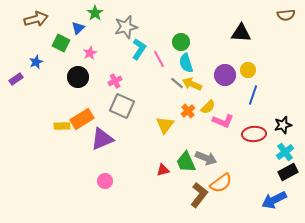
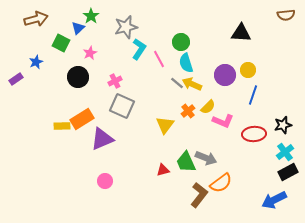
green star: moved 4 px left, 3 px down
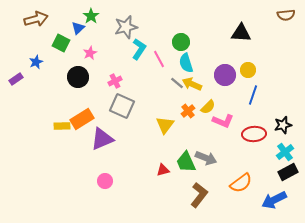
orange semicircle: moved 20 px right
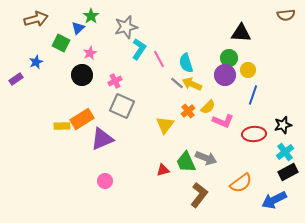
green circle: moved 48 px right, 16 px down
black circle: moved 4 px right, 2 px up
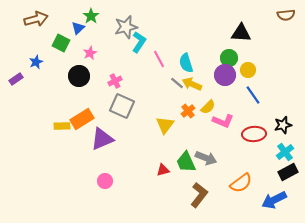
cyan L-shape: moved 7 px up
black circle: moved 3 px left, 1 px down
blue line: rotated 54 degrees counterclockwise
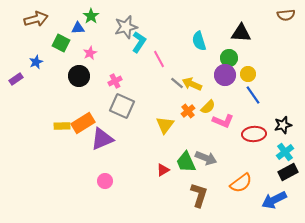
blue triangle: rotated 40 degrees clockwise
cyan semicircle: moved 13 px right, 22 px up
yellow circle: moved 4 px down
orange rectangle: moved 1 px right, 4 px down
red triangle: rotated 16 degrees counterclockwise
brown L-shape: rotated 20 degrees counterclockwise
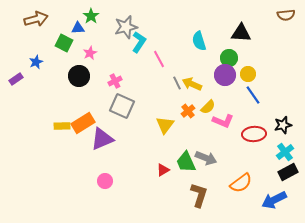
green square: moved 3 px right
gray line: rotated 24 degrees clockwise
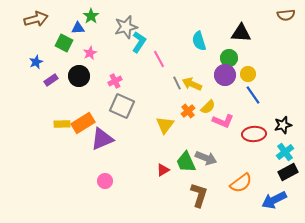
purple rectangle: moved 35 px right, 1 px down
yellow rectangle: moved 2 px up
